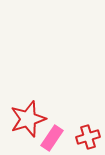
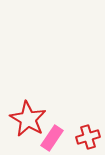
red star: rotated 24 degrees counterclockwise
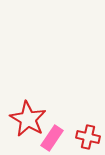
red cross: rotated 30 degrees clockwise
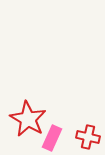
pink rectangle: rotated 10 degrees counterclockwise
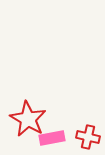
pink rectangle: rotated 55 degrees clockwise
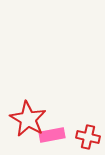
pink rectangle: moved 3 px up
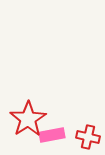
red star: rotated 9 degrees clockwise
